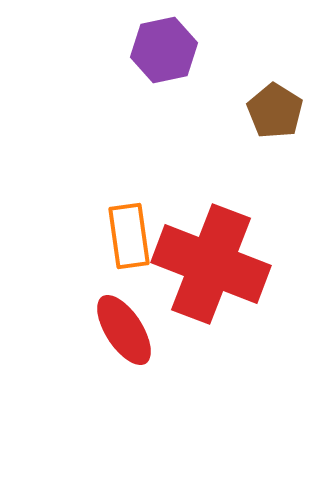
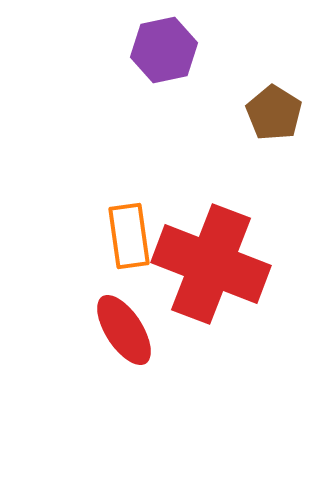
brown pentagon: moved 1 px left, 2 px down
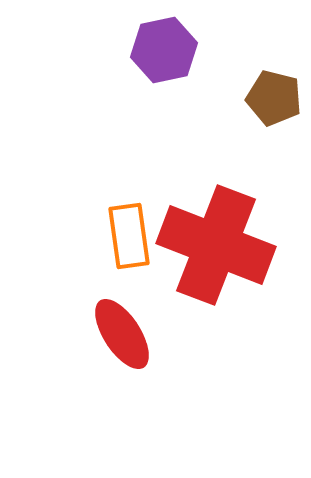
brown pentagon: moved 15 px up; rotated 18 degrees counterclockwise
red cross: moved 5 px right, 19 px up
red ellipse: moved 2 px left, 4 px down
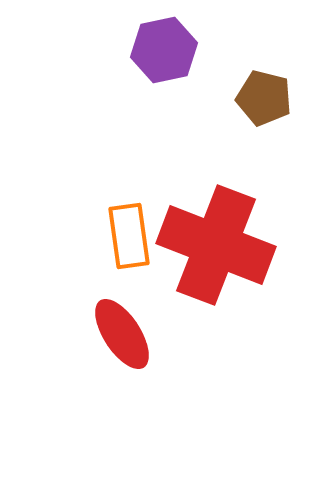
brown pentagon: moved 10 px left
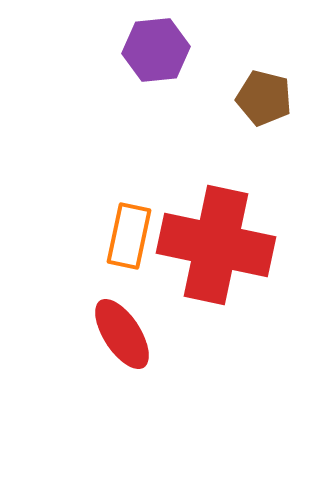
purple hexagon: moved 8 px left; rotated 6 degrees clockwise
orange rectangle: rotated 20 degrees clockwise
red cross: rotated 9 degrees counterclockwise
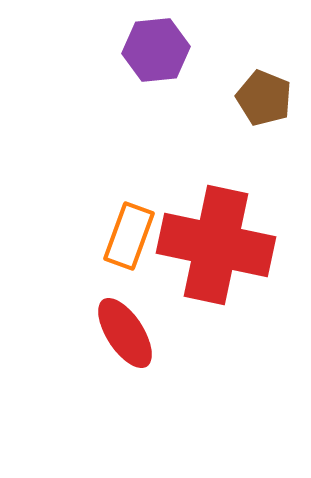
brown pentagon: rotated 8 degrees clockwise
orange rectangle: rotated 8 degrees clockwise
red ellipse: moved 3 px right, 1 px up
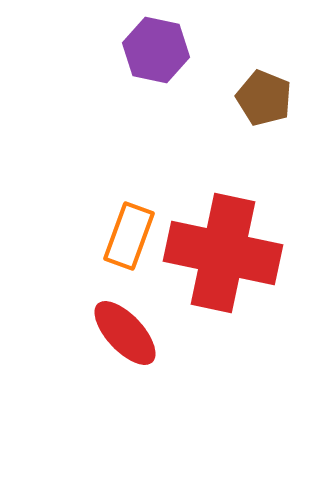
purple hexagon: rotated 18 degrees clockwise
red cross: moved 7 px right, 8 px down
red ellipse: rotated 10 degrees counterclockwise
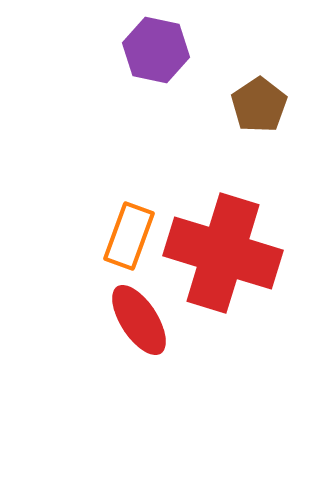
brown pentagon: moved 5 px left, 7 px down; rotated 16 degrees clockwise
red cross: rotated 5 degrees clockwise
red ellipse: moved 14 px right, 13 px up; rotated 10 degrees clockwise
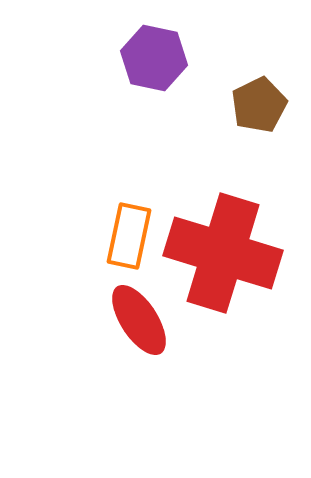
purple hexagon: moved 2 px left, 8 px down
brown pentagon: rotated 8 degrees clockwise
orange rectangle: rotated 8 degrees counterclockwise
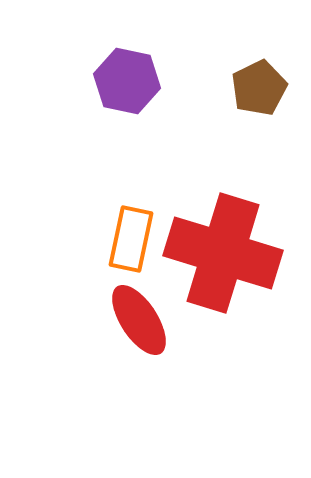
purple hexagon: moved 27 px left, 23 px down
brown pentagon: moved 17 px up
orange rectangle: moved 2 px right, 3 px down
